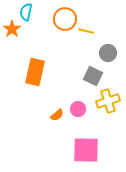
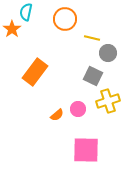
yellow line: moved 6 px right, 7 px down
orange rectangle: rotated 24 degrees clockwise
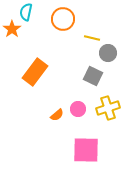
orange circle: moved 2 px left
yellow cross: moved 7 px down
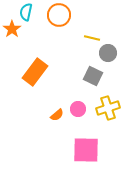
orange circle: moved 4 px left, 4 px up
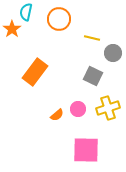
orange circle: moved 4 px down
gray circle: moved 5 px right
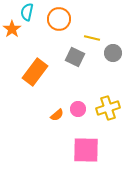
cyan semicircle: moved 1 px right
gray square: moved 18 px left, 19 px up
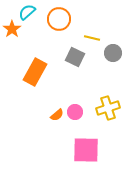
cyan semicircle: rotated 36 degrees clockwise
orange rectangle: rotated 8 degrees counterclockwise
pink circle: moved 3 px left, 3 px down
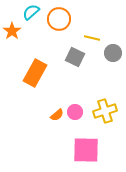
cyan semicircle: moved 4 px right
orange star: moved 2 px down
orange rectangle: moved 1 px down
yellow cross: moved 3 px left, 3 px down
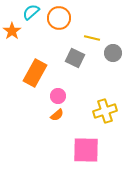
orange circle: moved 1 px up
gray square: moved 1 px down
pink circle: moved 17 px left, 16 px up
